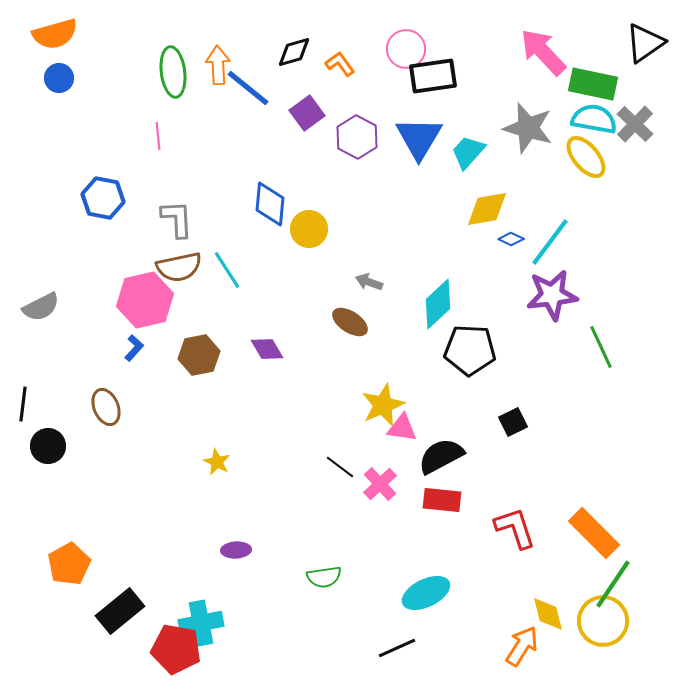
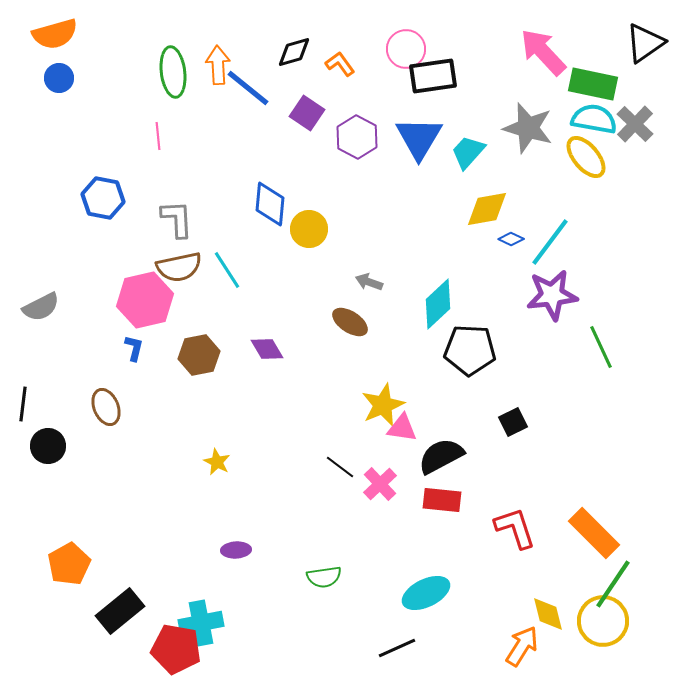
purple square at (307, 113): rotated 20 degrees counterclockwise
blue L-shape at (134, 348): rotated 28 degrees counterclockwise
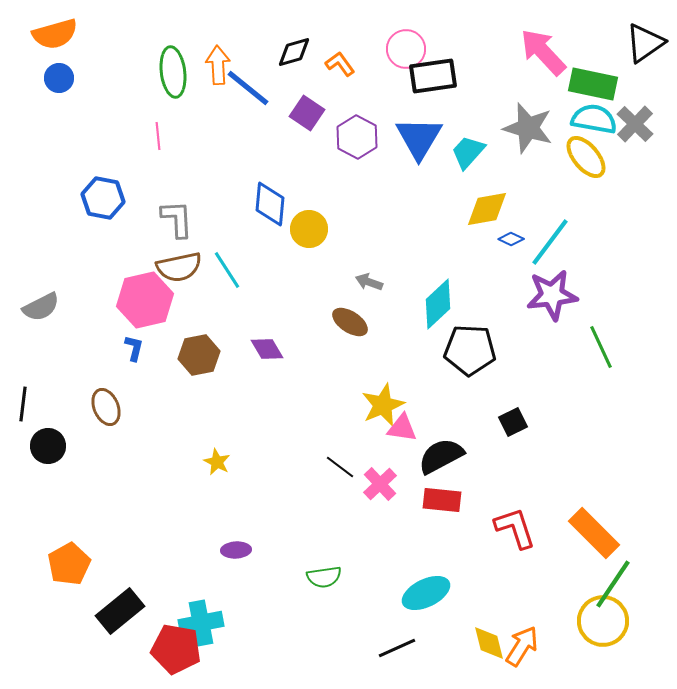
yellow diamond at (548, 614): moved 59 px left, 29 px down
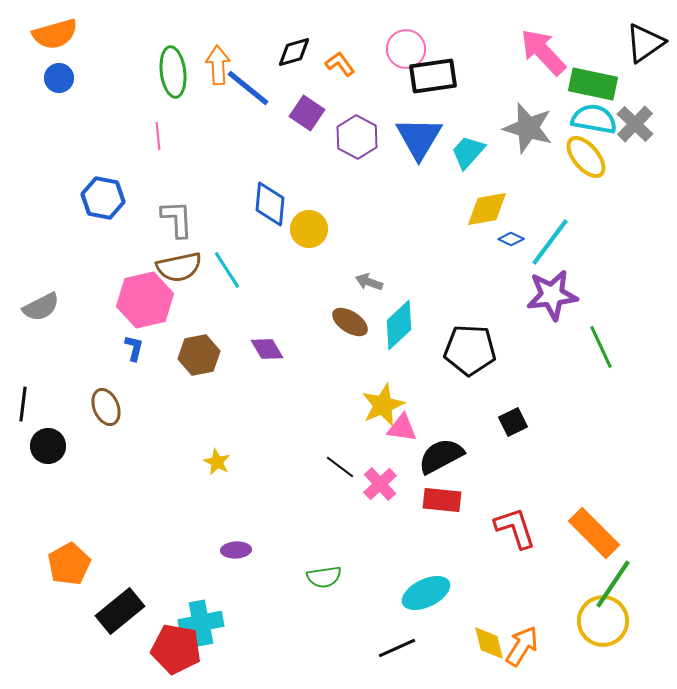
cyan diamond at (438, 304): moved 39 px left, 21 px down
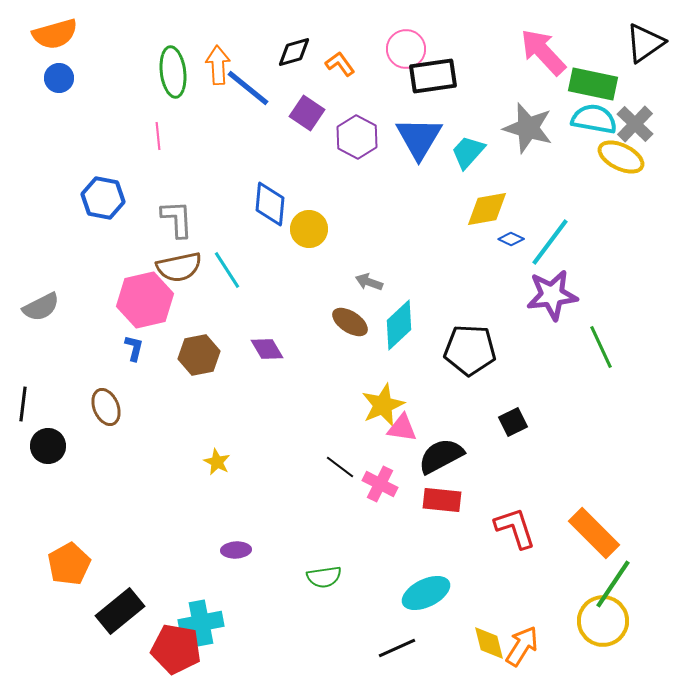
yellow ellipse at (586, 157): moved 35 px right; rotated 24 degrees counterclockwise
pink cross at (380, 484): rotated 20 degrees counterclockwise
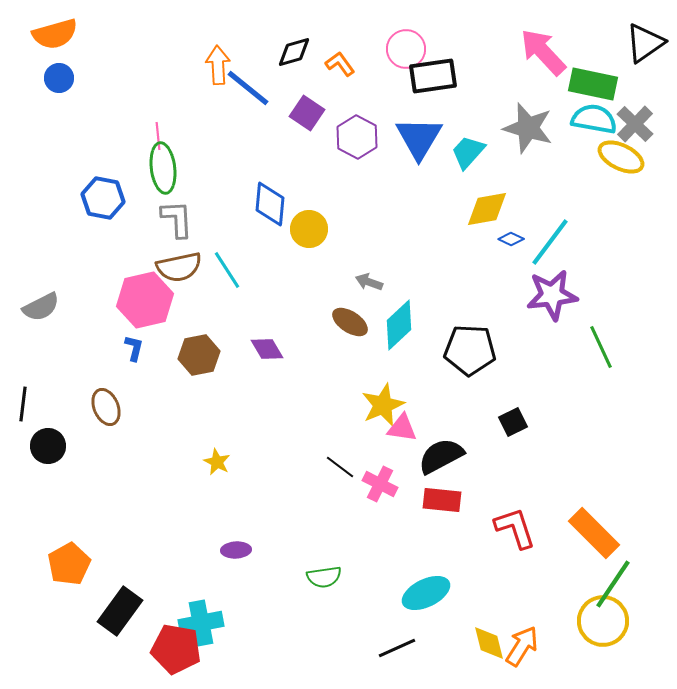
green ellipse at (173, 72): moved 10 px left, 96 px down
black rectangle at (120, 611): rotated 15 degrees counterclockwise
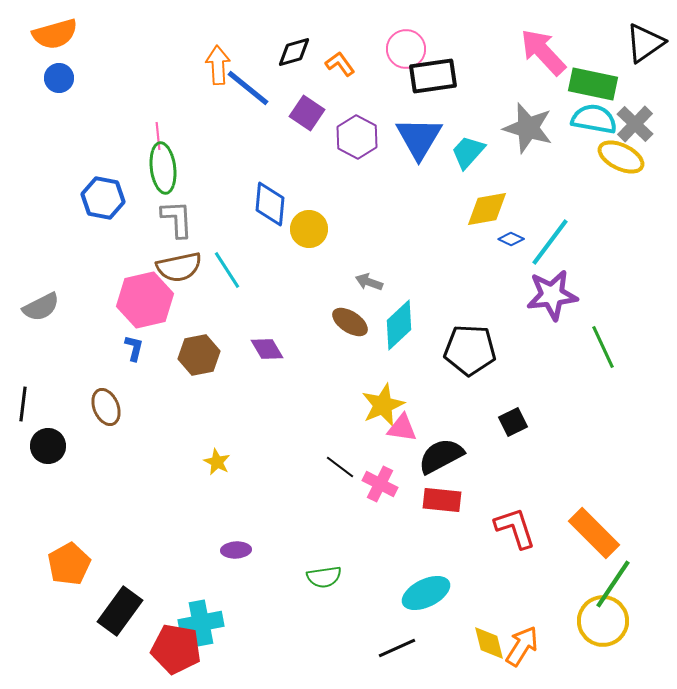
green line at (601, 347): moved 2 px right
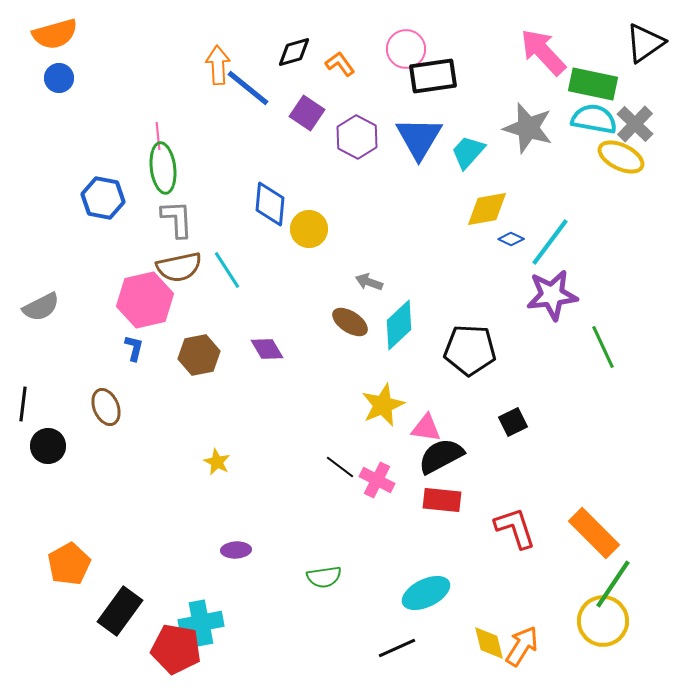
pink triangle at (402, 428): moved 24 px right
pink cross at (380, 484): moved 3 px left, 4 px up
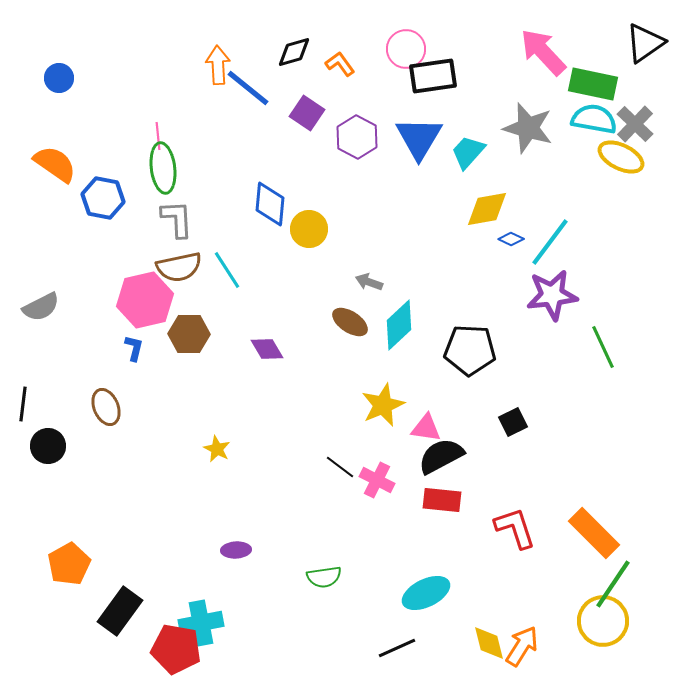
orange semicircle at (55, 34): moved 130 px down; rotated 129 degrees counterclockwise
brown hexagon at (199, 355): moved 10 px left, 21 px up; rotated 12 degrees clockwise
yellow star at (217, 462): moved 13 px up
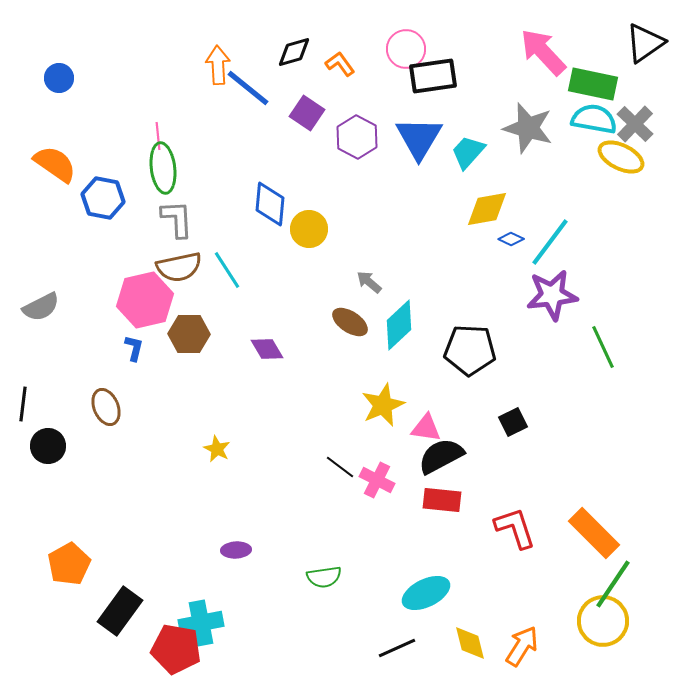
gray arrow at (369, 282): rotated 20 degrees clockwise
yellow diamond at (489, 643): moved 19 px left
